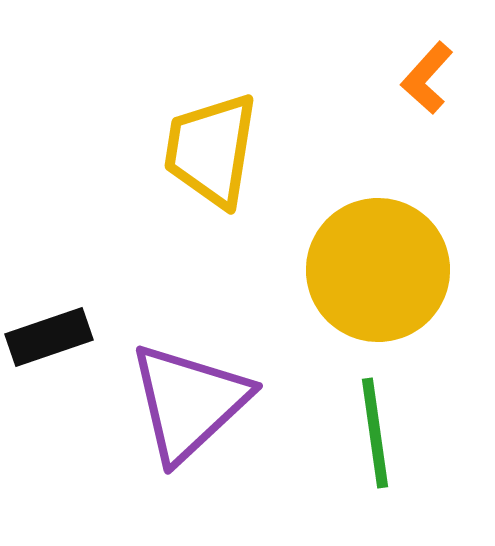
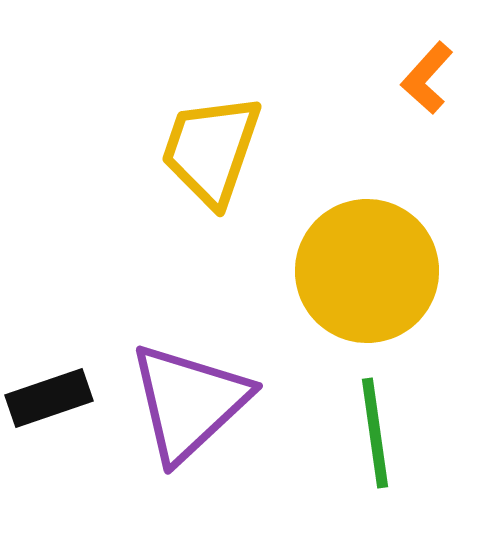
yellow trapezoid: rotated 10 degrees clockwise
yellow circle: moved 11 px left, 1 px down
black rectangle: moved 61 px down
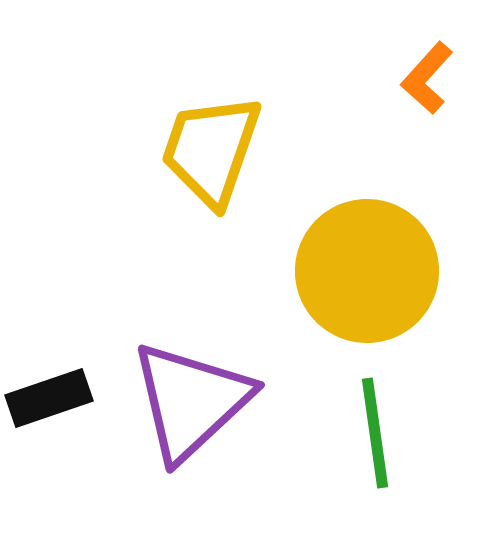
purple triangle: moved 2 px right, 1 px up
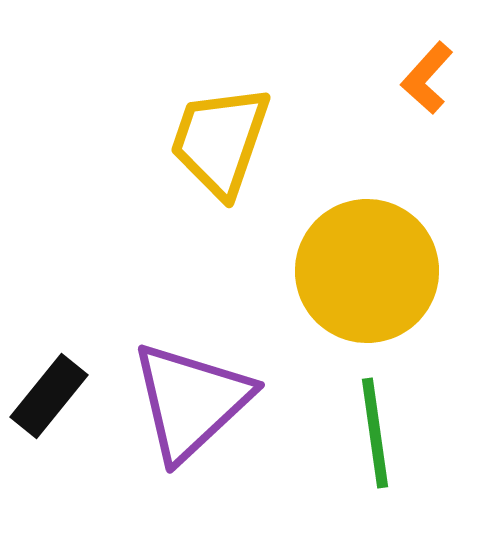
yellow trapezoid: moved 9 px right, 9 px up
black rectangle: moved 2 px up; rotated 32 degrees counterclockwise
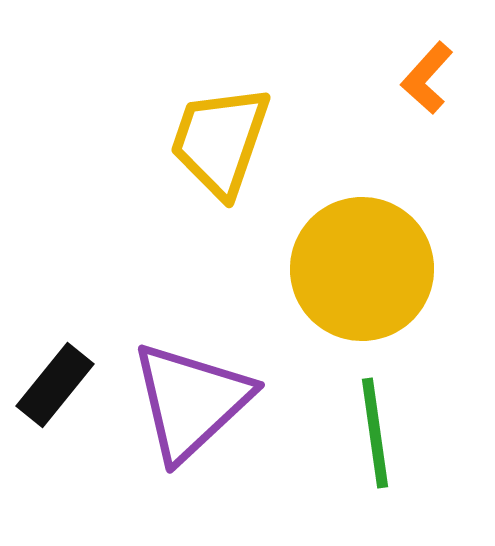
yellow circle: moved 5 px left, 2 px up
black rectangle: moved 6 px right, 11 px up
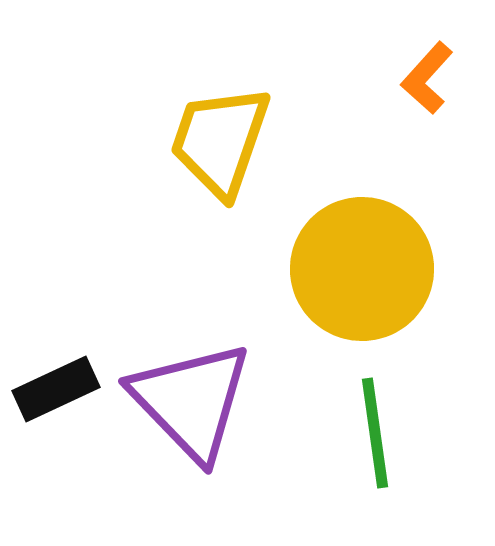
black rectangle: moved 1 px right, 4 px down; rotated 26 degrees clockwise
purple triangle: rotated 31 degrees counterclockwise
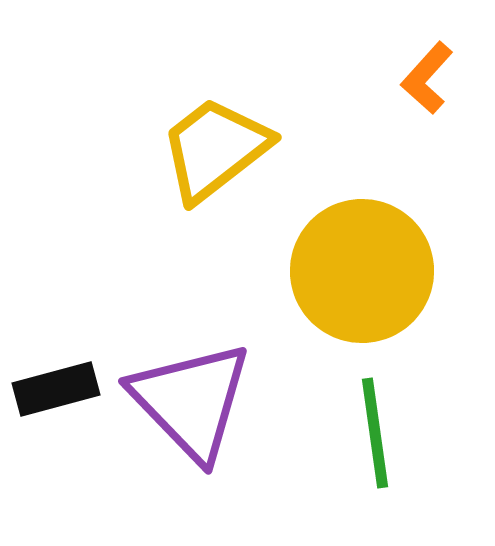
yellow trapezoid: moved 5 px left, 8 px down; rotated 33 degrees clockwise
yellow circle: moved 2 px down
black rectangle: rotated 10 degrees clockwise
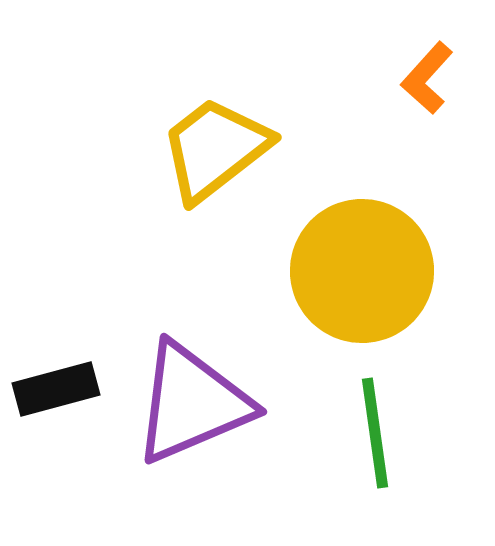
purple triangle: moved 1 px right, 2 px down; rotated 51 degrees clockwise
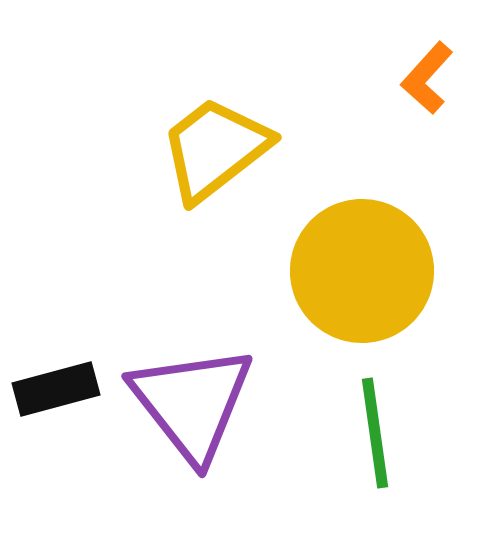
purple triangle: rotated 45 degrees counterclockwise
